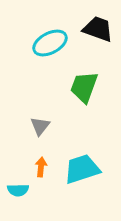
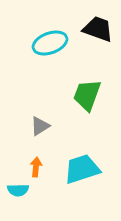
cyan ellipse: rotated 8 degrees clockwise
green trapezoid: moved 3 px right, 8 px down
gray triangle: rotated 20 degrees clockwise
orange arrow: moved 5 px left
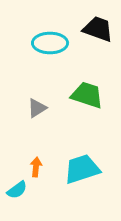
cyan ellipse: rotated 20 degrees clockwise
green trapezoid: rotated 88 degrees clockwise
gray triangle: moved 3 px left, 18 px up
cyan semicircle: moved 1 px left; rotated 35 degrees counterclockwise
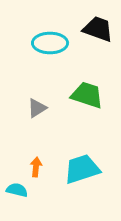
cyan semicircle: rotated 130 degrees counterclockwise
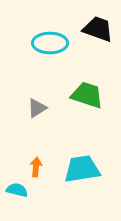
cyan trapezoid: rotated 9 degrees clockwise
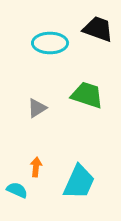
cyan trapezoid: moved 3 px left, 13 px down; rotated 123 degrees clockwise
cyan semicircle: rotated 10 degrees clockwise
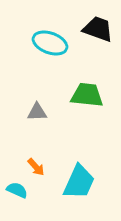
cyan ellipse: rotated 20 degrees clockwise
green trapezoid: rotated 12 degrees counterclockwise
gray triangle: moved 4 px down; rotated 30 degrees clockwise
orange arrow: rotated 132 degrees clockwise
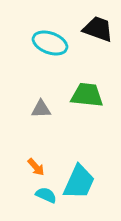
gray triangle: moved 4 px right, 3 px up
cyan semicircle: moved 29 px right, 5 px down
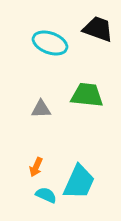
orange arrow: rotated 66 degrees clockwise
